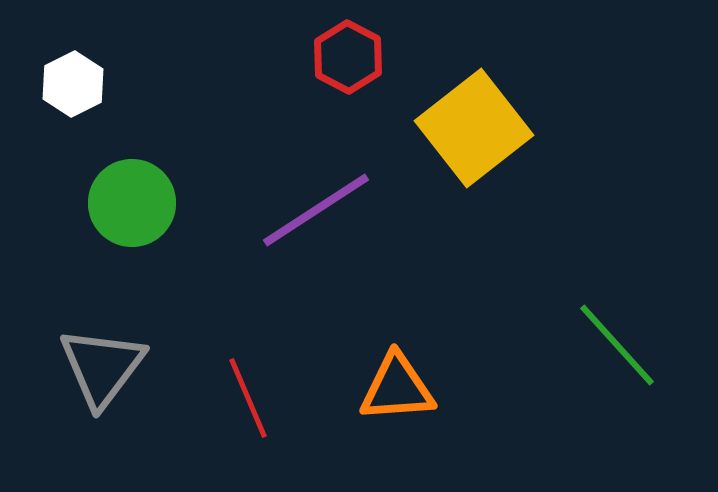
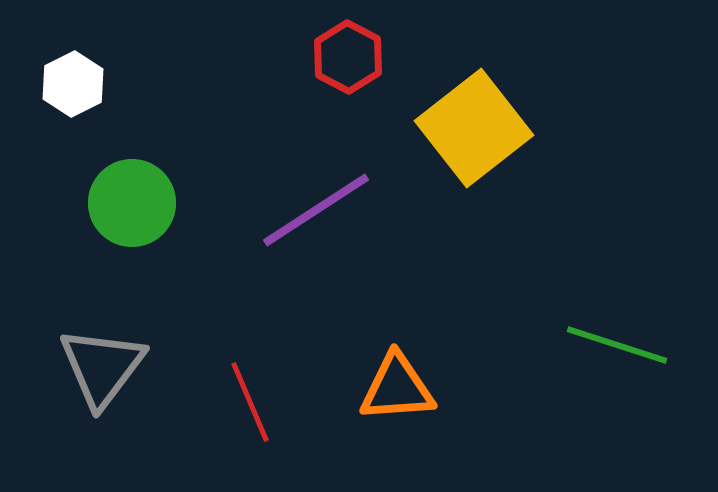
green line: rotated 30 degrees counterclockwise
red line: moved 2 px right, 4 px down
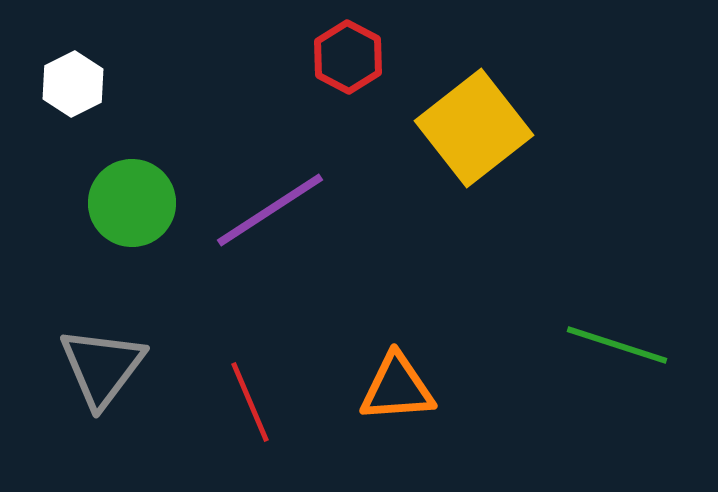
purple line: moved 46 px left
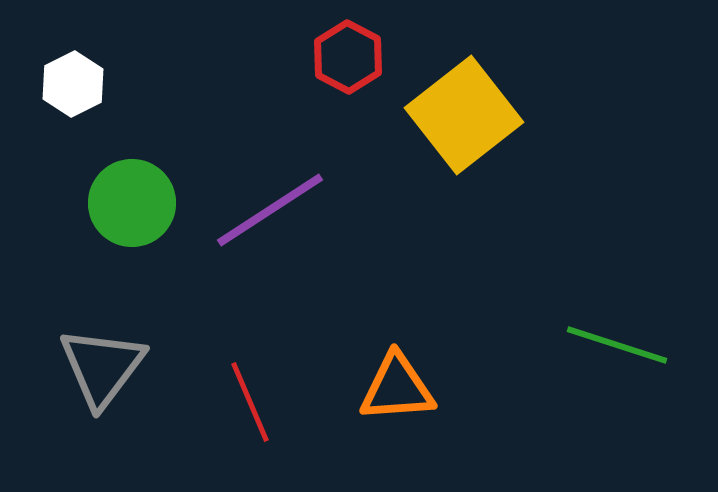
yellow square: moved 10 px left, 13 px up
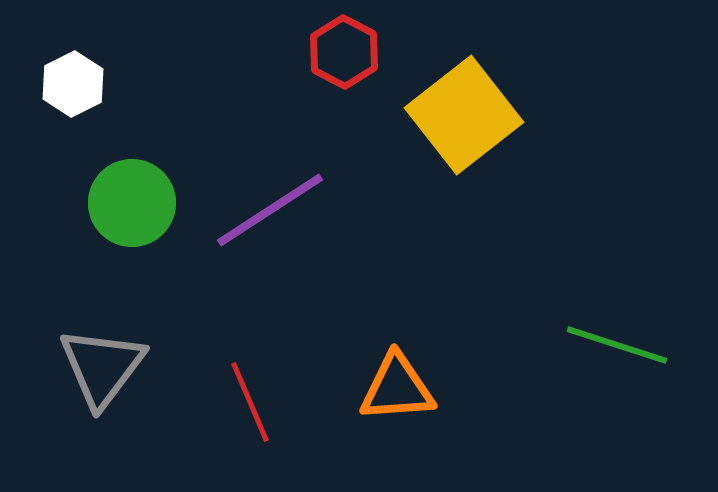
red hexagon: moved 4 px left, 5 px up
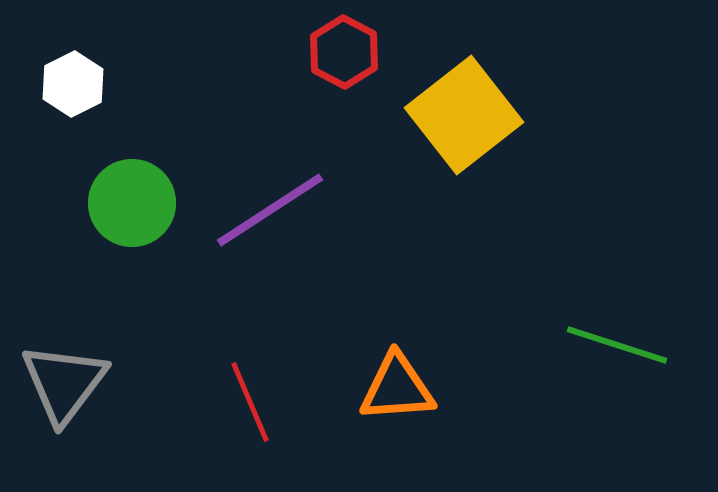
gray triangle: moved 38 px left, 16 px down
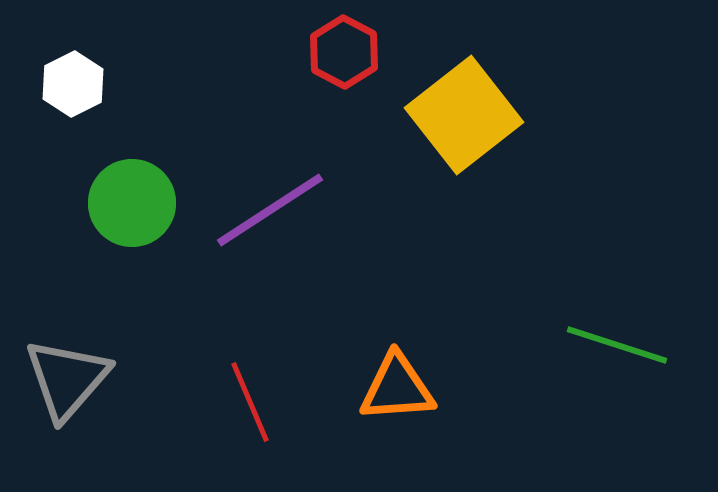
gray triangle: moved 3 px right, 4 px up; rotated 4 degrees clockwise
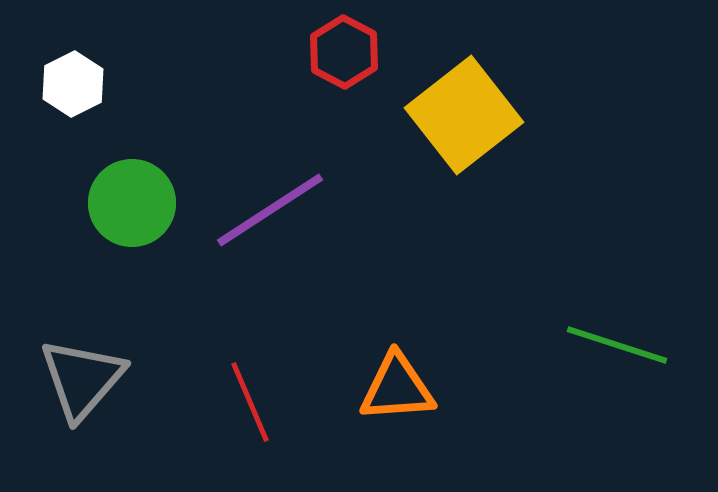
gray triangle: moved 15 px right
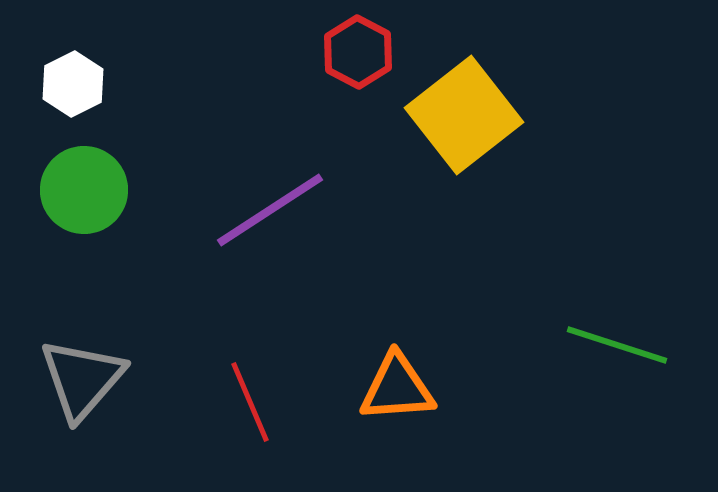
red hexagon: moved 14 px right
green circle: moved 48 px left, 13 px up
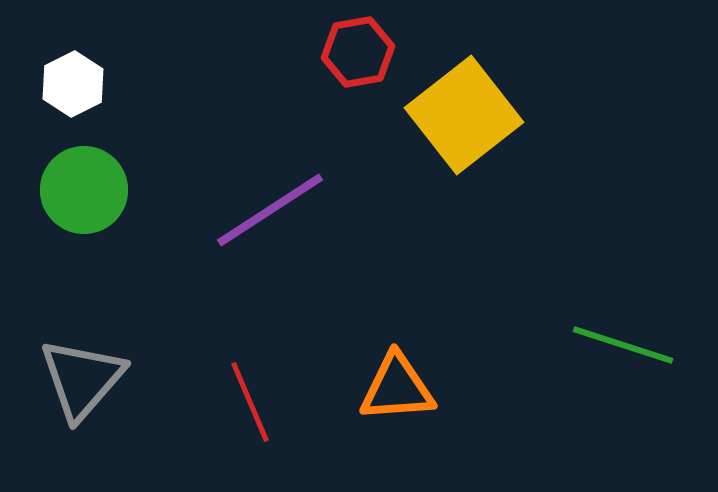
red hexagon: rotated 22 degrees clockwise
green line: moved 6 px right
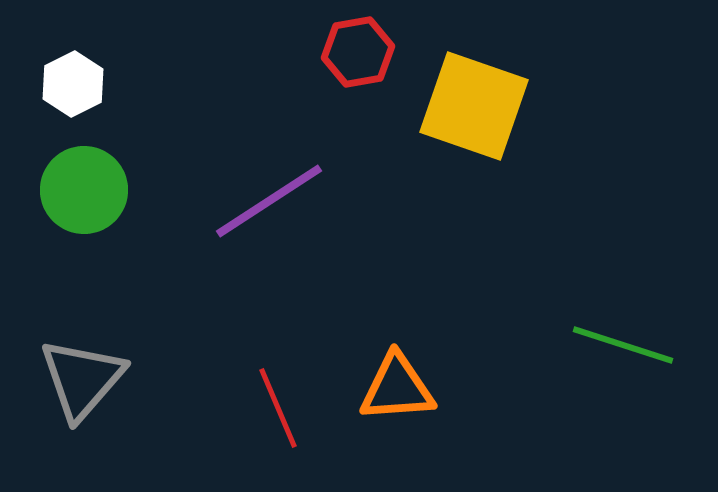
yellow square: moved 10 px right, 9 px up; rotated 33 degrees counterclockwise
purple line: moved 1 px left, 9 px up
red line: moved 28 px right, 6 px down
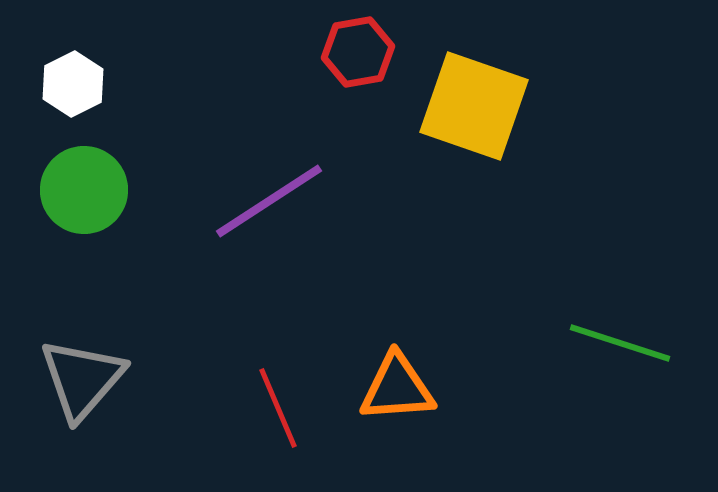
green line: moved 3 px left, 2 px up
